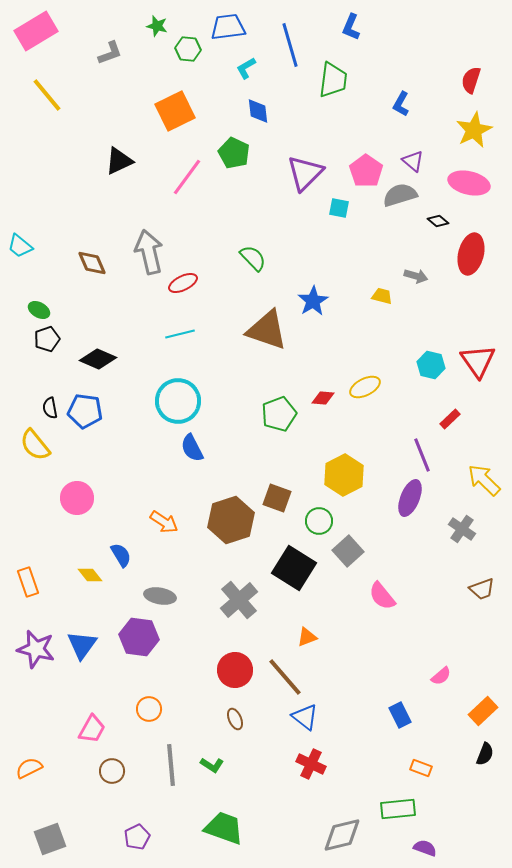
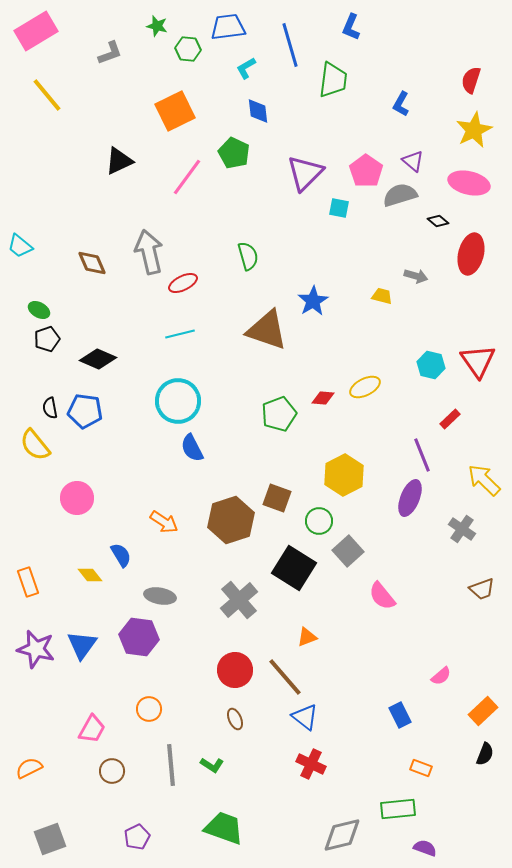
green semicircle at (253, 258): moved 5 px left, 2 px up; rotated 28 degrees clockwise
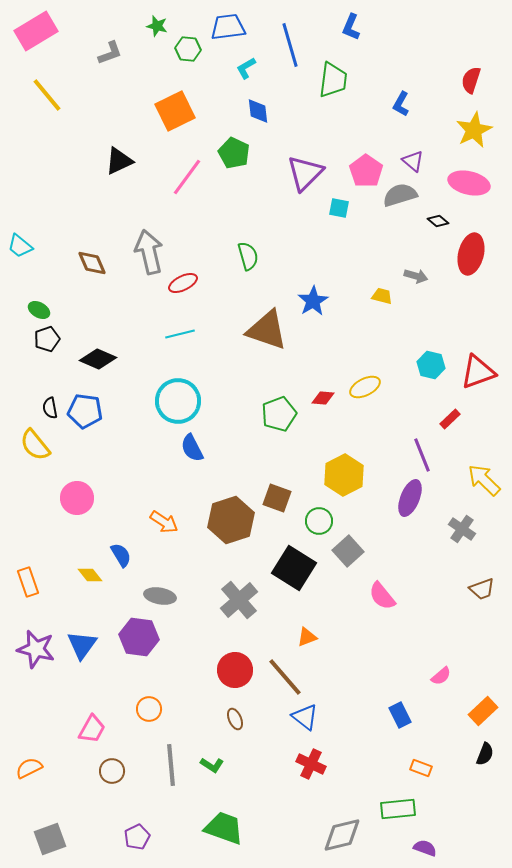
red triangle at (478, 361): moved 11 px down; rotated 45 degrees clockwise
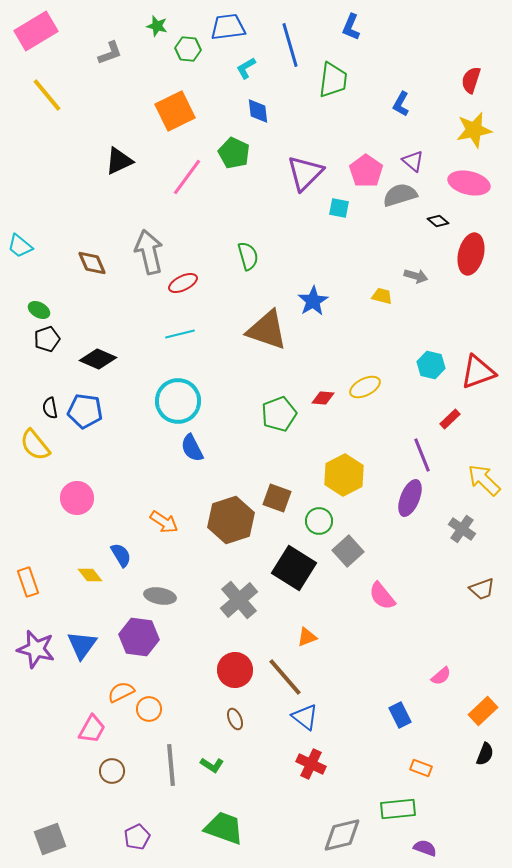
yellow star at (474, 130): rotated 15 degrees clockwise
orange semicircle at (29, 768): moved 92 px right, 76 px up
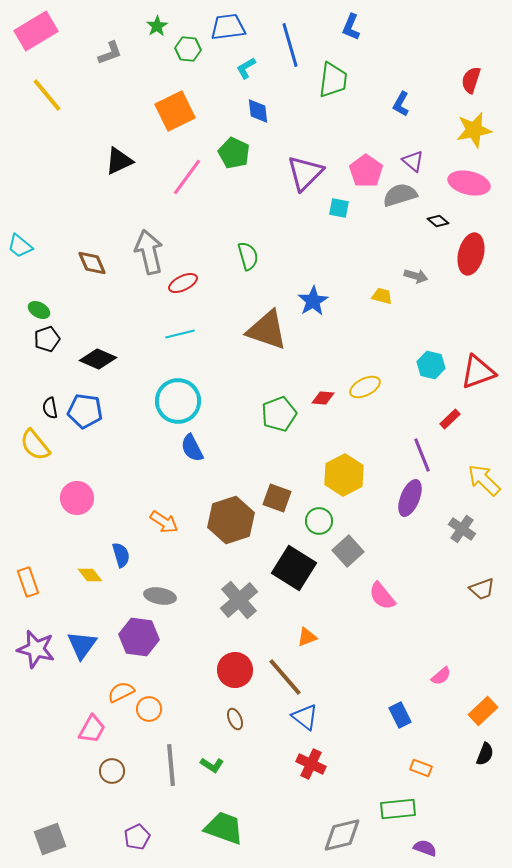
green star at (157, 26): rotated 25 degrees clockwise
blue semicircle at (121, 555): rotated 15 degrees clockwise
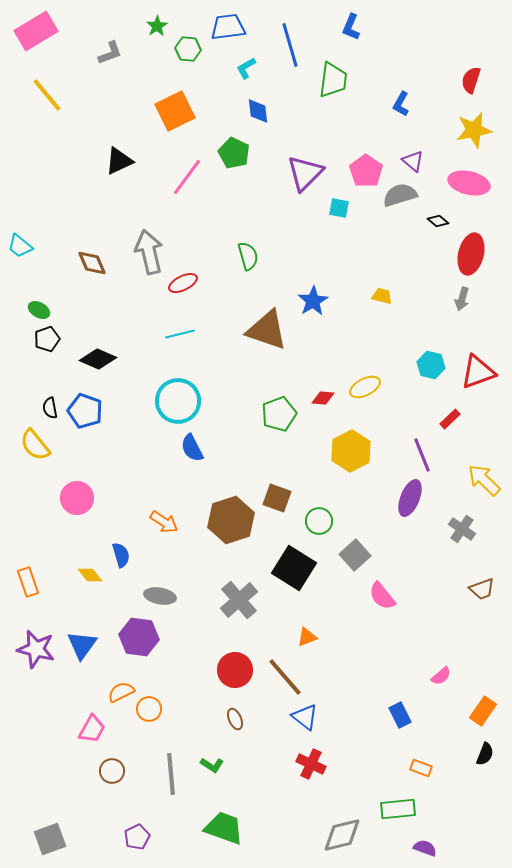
gray arrow at (416, 276): moved 46 px right, 23 px down; rotated 90 degrees clockwise
blue pentagon at (85, 411): rotated 12 degrees clockwise
yellow hexagon at (344, 475): moved 7 px right, 24 px up
gray square at (348, 551): moved 7 px right, 4 px down
orange rectangle at (483, 711): rotated 12 degrees counterclockwise
gray line at (171, 765): moved 9 px down
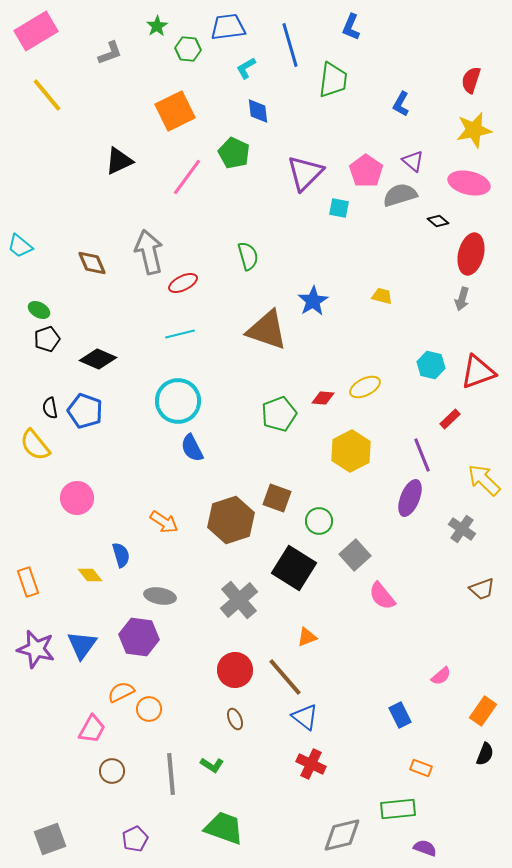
purple pentagon at (137, 837): moved 2 px left, 2 px down
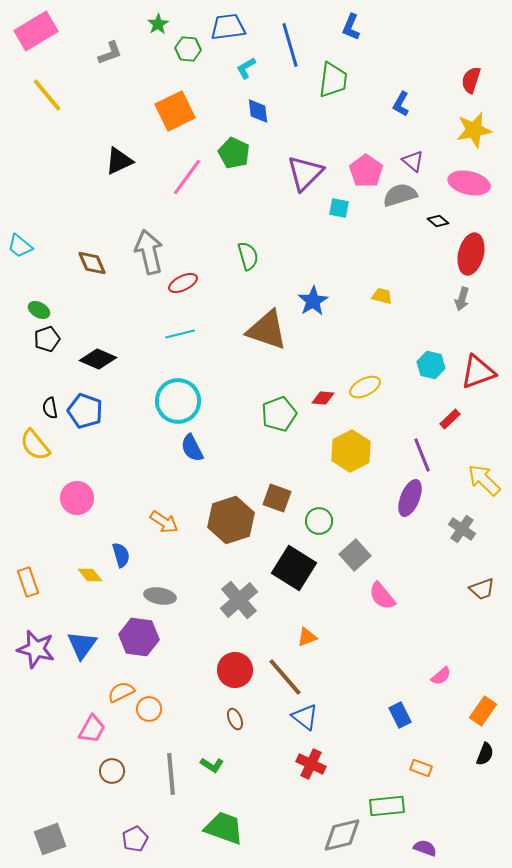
green star at (157, 26): moved 1 px right, 2 px up
green rectangle at (398, 809): moved 11 px left, 3 px up
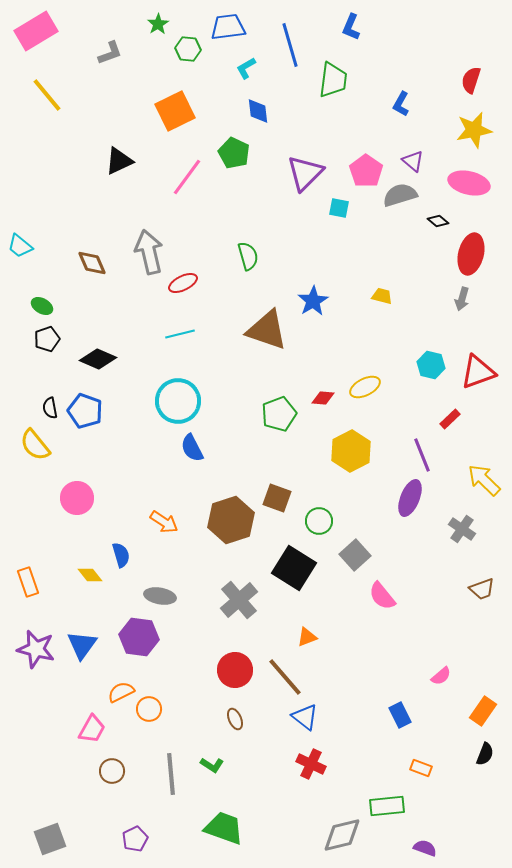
green ellipse at (39, 310): moved 3 px right, 4 px up
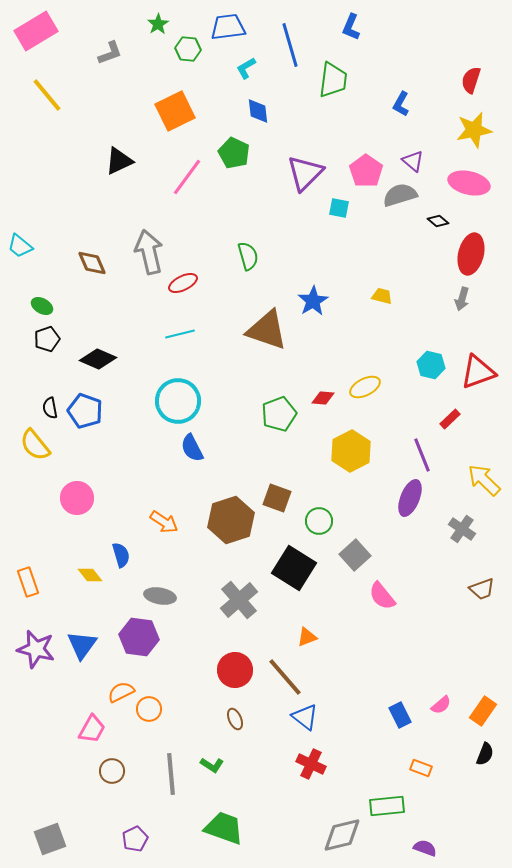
pink semicircle at (441, 676): moved 29 px down
